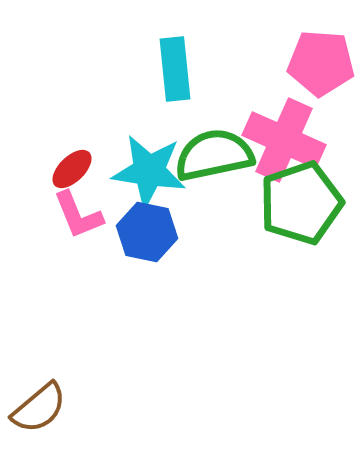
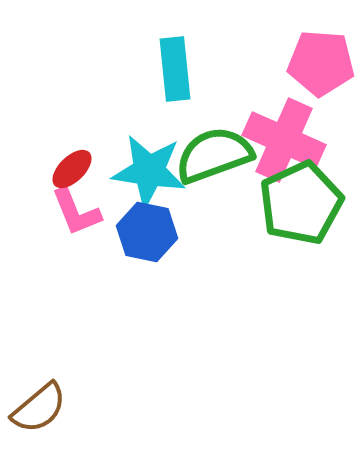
green semicircle: rotated 8 degrees counterclockwise
green pentagon: rotated 6 degrees counterclockwise
pink L-shape: moved 2 px left, 3 px up
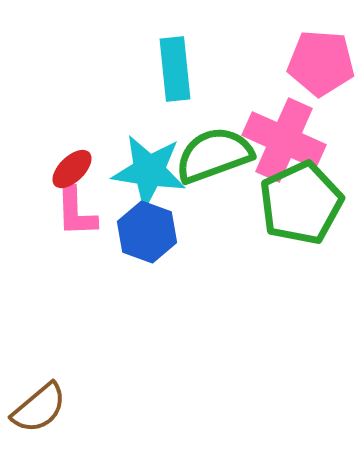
pink L-shape: rotated 20 degrees clockwise
blue hexagon: rotated 8 degrees clockwise
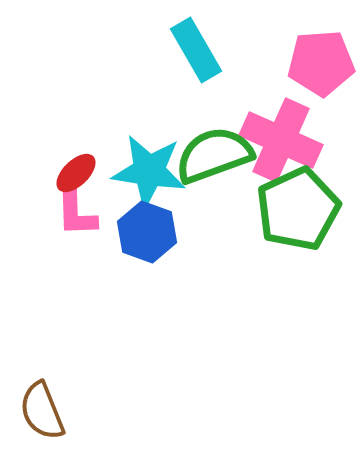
pink pentagon: rotated 8 degrees counterclockwise
cyan rectangle: moved 21 px right, 19 px up; rotated 24 degrees counterclockwise
pink cross: moved 3 px left
red ellipse: moved 4 px right, 4 px down
green pentagon: moved 3 px left, 6 px down
brown semicircle: moved 3 px right, 3 px down; rotated 108 degrees clockwise
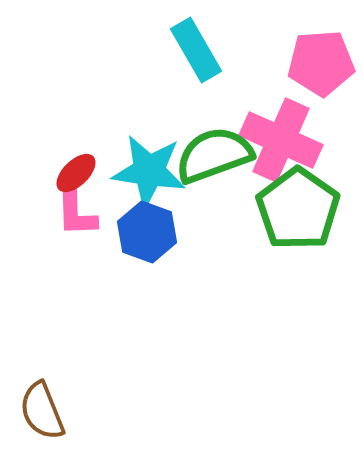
green pentagon: rotated 12 degrees counterclockwise
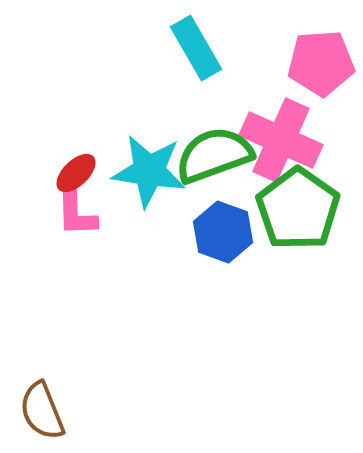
cyan rectangle: moved 2 px up
blue hexagon: moved 76 px right
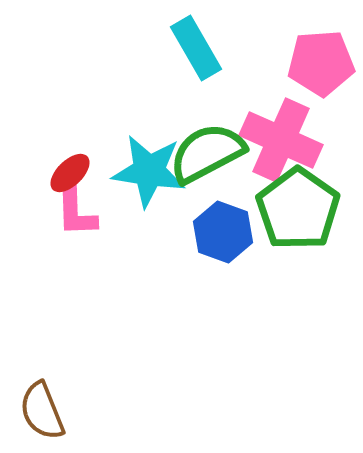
green semicircle: moved 7 px left, 2 px up; rotated 8 degrees counterclockwise
red ellipse: moved 6 px left
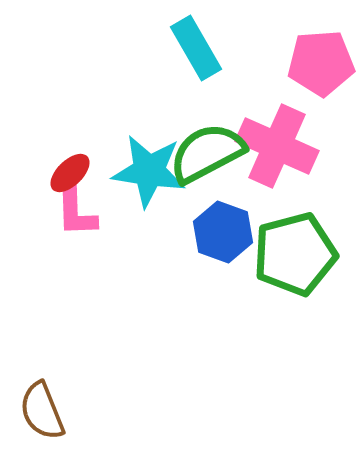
pink cross: moved 4 px left, 6 px down
green pentagon: moved 3 px left, 45 px down; rotated 22 degrees clockwise
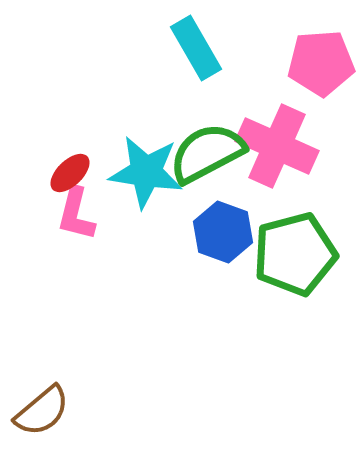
cyan star: moved 3 px left, 1 px down
pink L-shape: moved 2 px down; rotated 16 degrees clockwise
brown semicircle: rotated 108 degrees counterclockwise
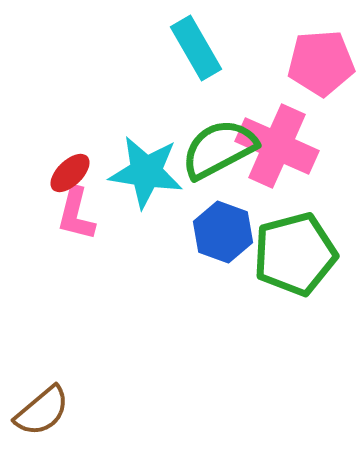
green semicircle: moved 12 px right, 4 px up
